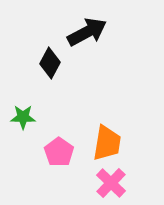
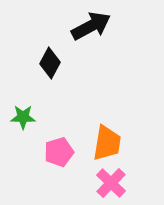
black arrow: moved 4 px right, 6 px up
pink pentagon: rotated 20 degrees clockwise
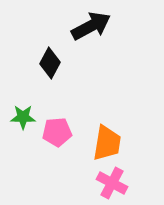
pink pentagon: moved 2 px left, 20 px up; rotated 12 degrees clockwise
pink cross: moved 1 px right; rotated 16 degrees counterclockwise
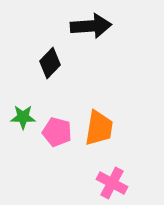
black arrow: rotated 24 degrees clockwise
black diamond: rotated 16 degrees clockwise
pink pentagon: rotated 20 degrees clockwise
orange trapezoid: moved 8 px left, 15 px up
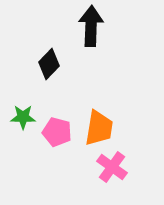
black arrow: rotated 84 degrees counterclockwise
black diamond: moved 1 px left, 1 px down
pink cross: moved 16 px up; rotated 8 degrees clockwise
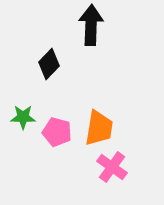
black arrow: moved 1 px up
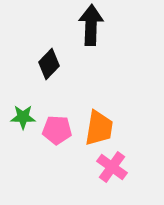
pink pentagon: moved 2 px up; rotated 12 degrees counterclockwise
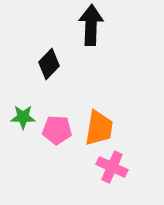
pink cross: rotated 12 degrees counterclockwise
